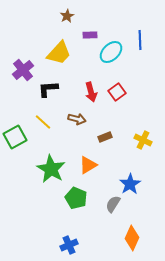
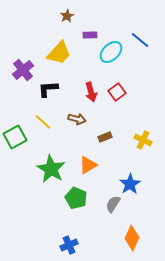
blue line: rotated 48 degrees counterclockwise
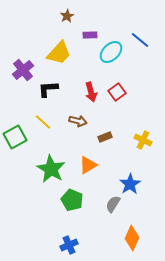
brown arrow: moved 1 px right, 2 px down
green pentagon: moved 4 px left, 2 px down
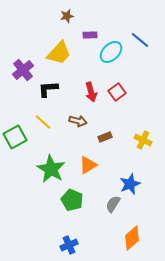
brown star: rotated 16 degrees clockwise
blue star: rotated 10 degrees clockwise
orange diamond: rotated 25 degrees clockwise
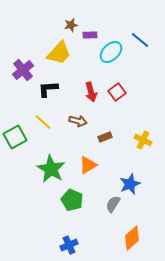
brown star: moved 4 px right, 9 px down
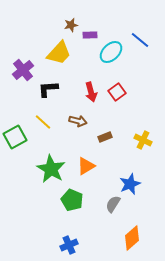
orange triangle: moved 2 px left, 1 px down
